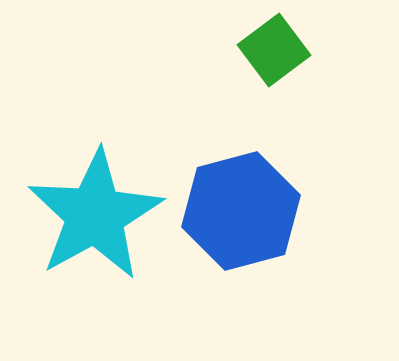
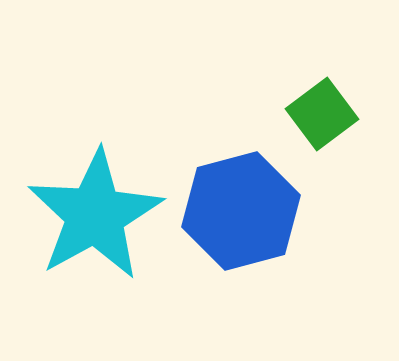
green square: moved 48 px right, 64 px down
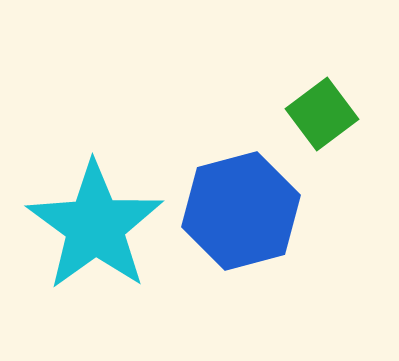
cyan star: moved 11 px down; rotated 7 degrees counterclockwise
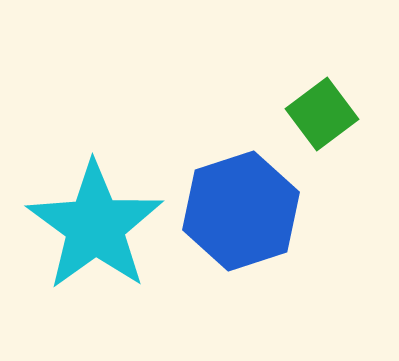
blue hexagon: rotated 3 degrees counterclockwise
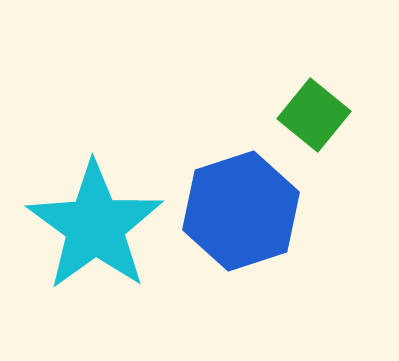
green square: moved 8 px left, 1 px down; rotated 14 degrees counterclockwise
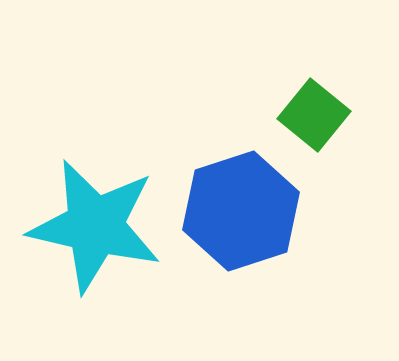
cyan star: rotated 23 degrees counterclockwise
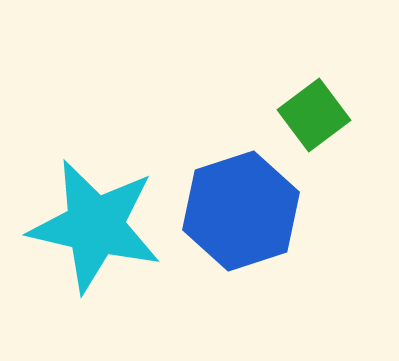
green square: rotated 14 degrees clockwise
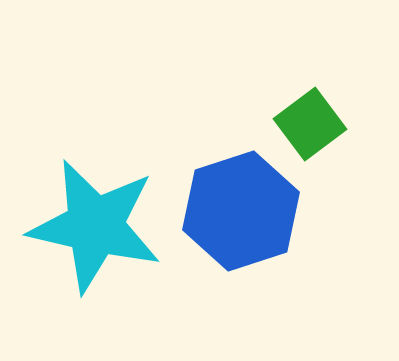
green square: moved 4 px left, 9 px down
